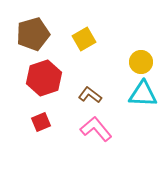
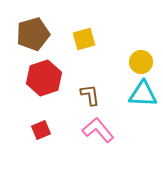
yellow square: rotated 15 degrees clockwise
brown L-shape: rotated 45 degrees clockwise
red square: moved 8 px down
pink L-shape: moved 2 px right, 1 px down
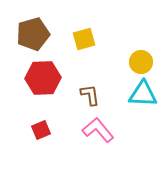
red hexagon: moved 1 px left; rotated 16 degrees clockwise
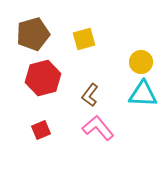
red hexagon: rotated 12 degrees counterclockwise
brown L-shape: rotated 135 degrees counterclockwise
pink L-shape: moved 2 px up
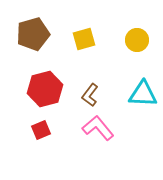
yellow circle: moved 4 px left, 22 px up
red hexagon: moved 2 px right, 11 px down
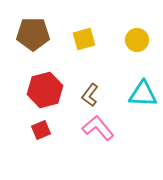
brown pentagon: rotated 16 degrees clockwise
red hexagon: moved 1 px down
